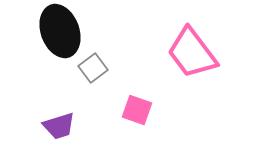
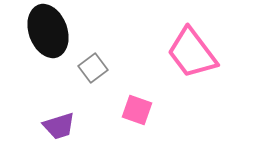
black ellipse: moved 12 px left
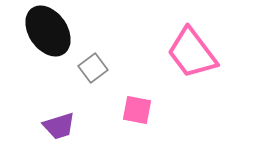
black ellipse: rotated 15 degrees counterclockwise
pink square: rotated 8 degrees counterclockwise
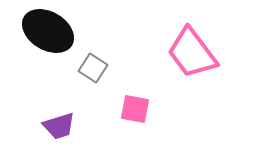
black ellipse: rotated 24 degrees counterclockwise
gray square: rotated 20 degrees counterclockwise
pink square: moved 2 px left, 1 px up
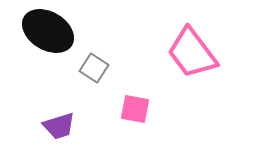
gray square: moved 1 px right
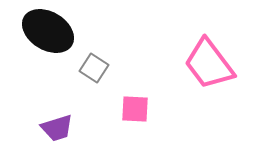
pink trapezoid: moved 17 px right, 11 px down
pink square: rotated 8 degrees counterclockwise
purple trapezoid: moved 2 px left, 2 px down
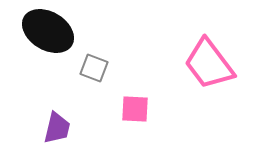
gray square: rotated 12 degrees counterclockwise
purple trapezoid: rotated 60 degrees counterclockwise
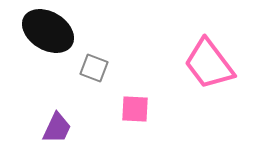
purple trapezoid: rotated 12 degrees clockwise
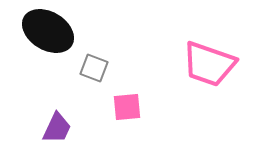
pink trapezoid: rotated 34 degrees counterclockwise
pink square: moved 8 px left, 2 px up; rotated 8 degrees counterclockwise
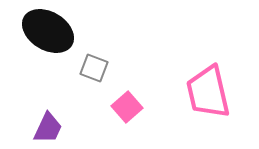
pink trapezoid: moved 1 px left, 28 px down; rotated 58 degrees clockwise
pink square: rotated 36 degrees counterclockwise
purple trapezoid: moved 9 px left
